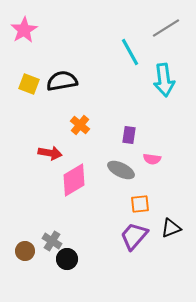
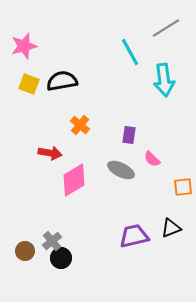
pink star: moved 16 px down; rotated 16 degrees clockwise
pink semicircle: rotated 36 degrees clockwise
orange square: moved 43 px right, 17 px up
purple trapezoid: rotated 36 degrees clockwise
gray cross: rotated 18 degrees clockwise
black circle: moved 6 px left, 1 px up
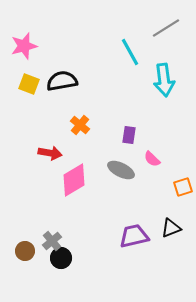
orange square: rotated 12 degrees counterclockwise
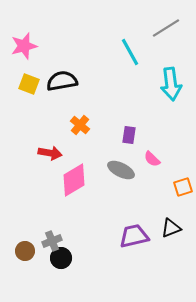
cyan arrow: moved 7 px right, 4 px down
gray cross: rotated 18 degrees clockwise
